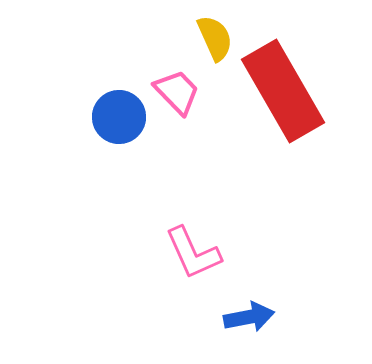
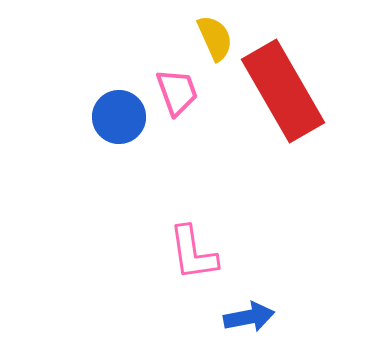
pink trapezoid: rotated 24 degrees clockwise
pink L-shape: rotated 16 degrees clockwise
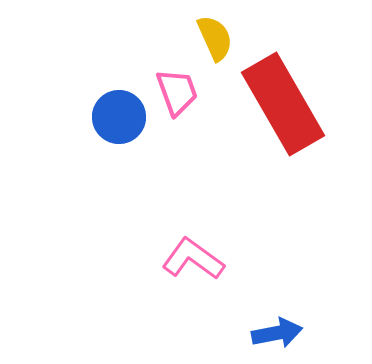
red rectangle: moved 13 px down
pink L-shape: moved 6 px down; rotated 134 degrees clockwise
blue arrow: moved 28 px right, 16 px down
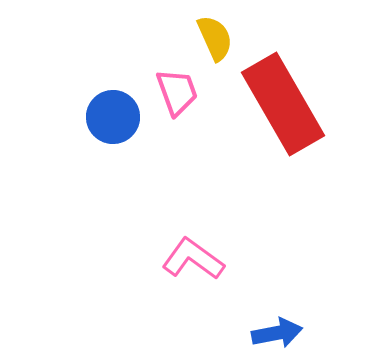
blue circle: moved 6 px left
